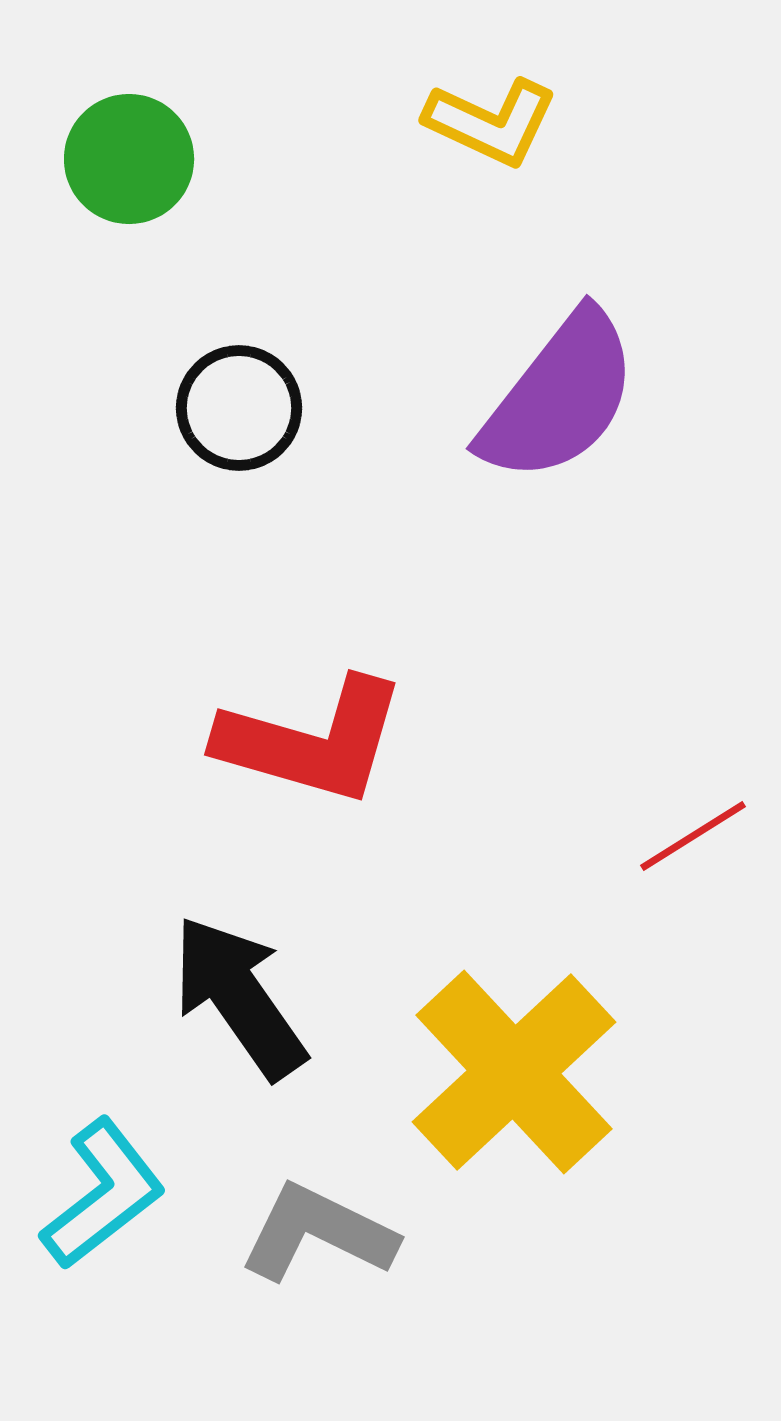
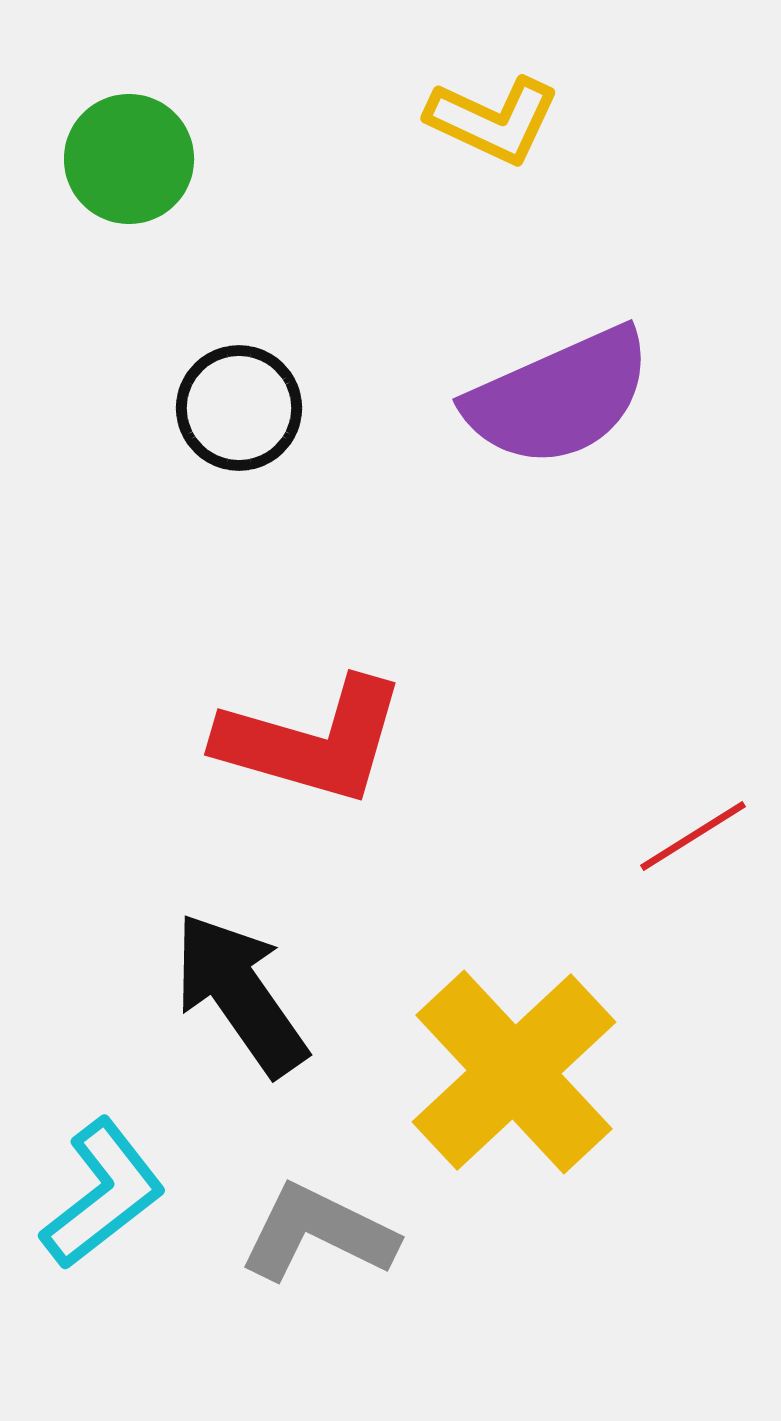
yellow L-shape: moved 2 px right, 2 px up
purple semicircle: rotated 28 degrees clockwise
black arrow: moved 1 px right, 3 px up
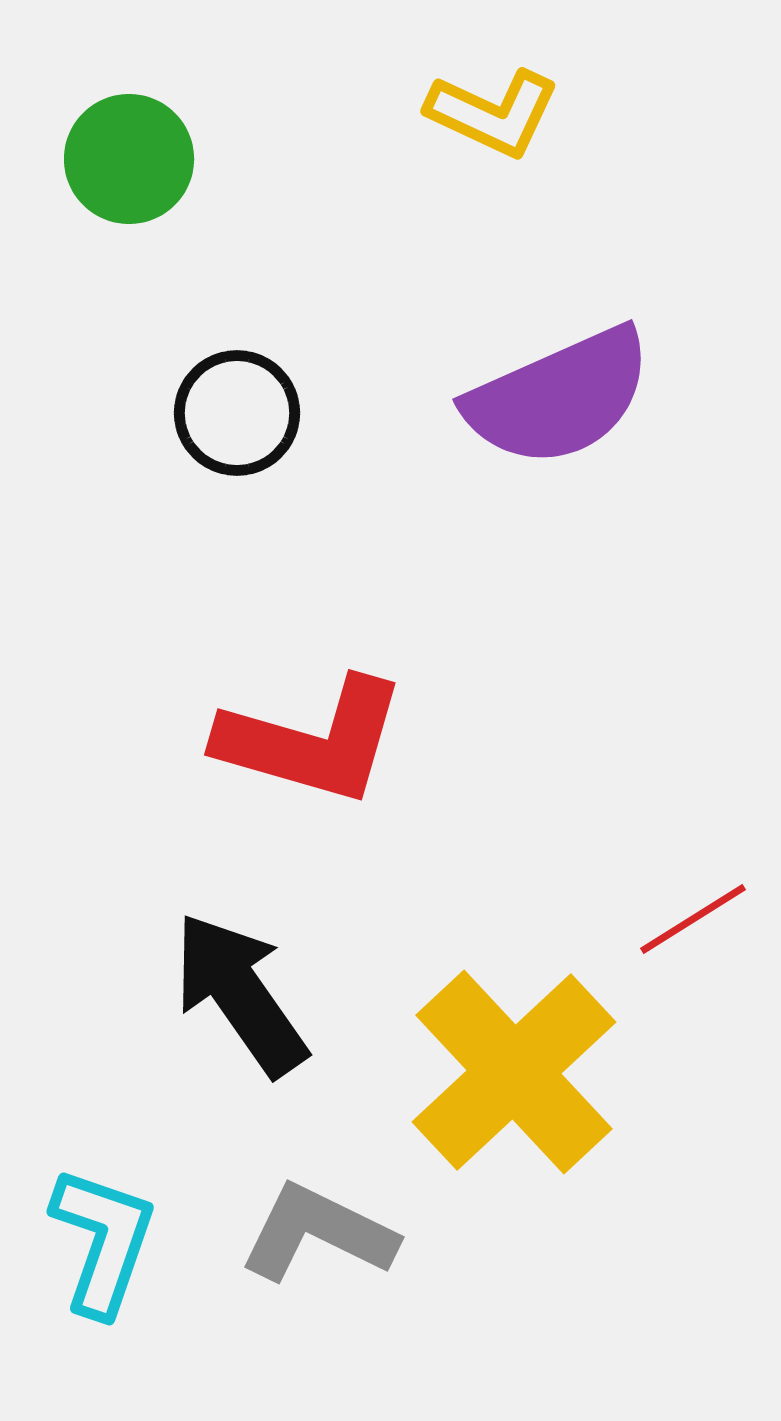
yellow L-shape: moved 7 px up
black circle: moved 2 px left, 5 px down
red line: moved 83 px down
cyan L-shape: moved 47 px down; rotated 33 degrees counterclockwise
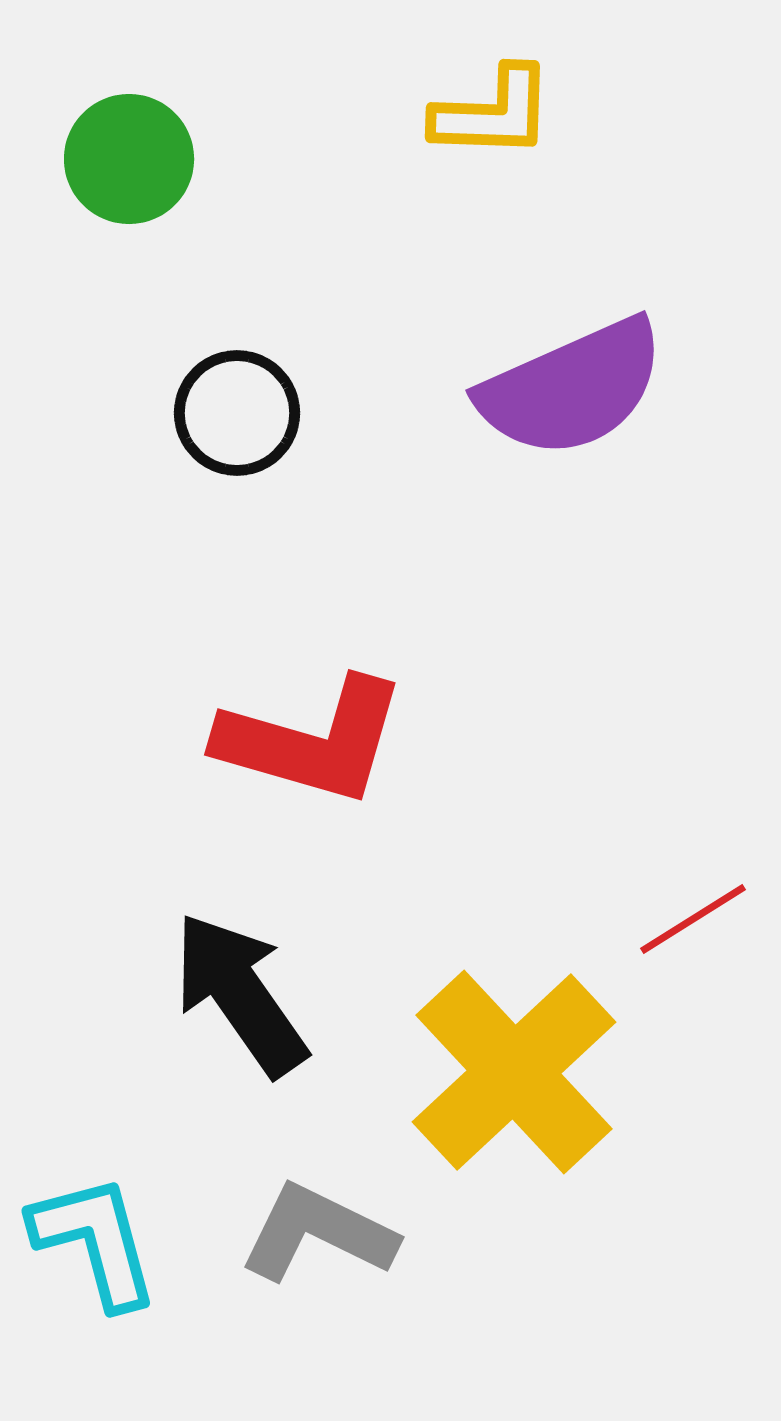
yellow L-shape: rotated 23 degrees counterclockwise
purple semicircle: moved 13 px right, 9 px up
cyan L-shape: moved 8 px left; rotated 34 degrees counterclockwise
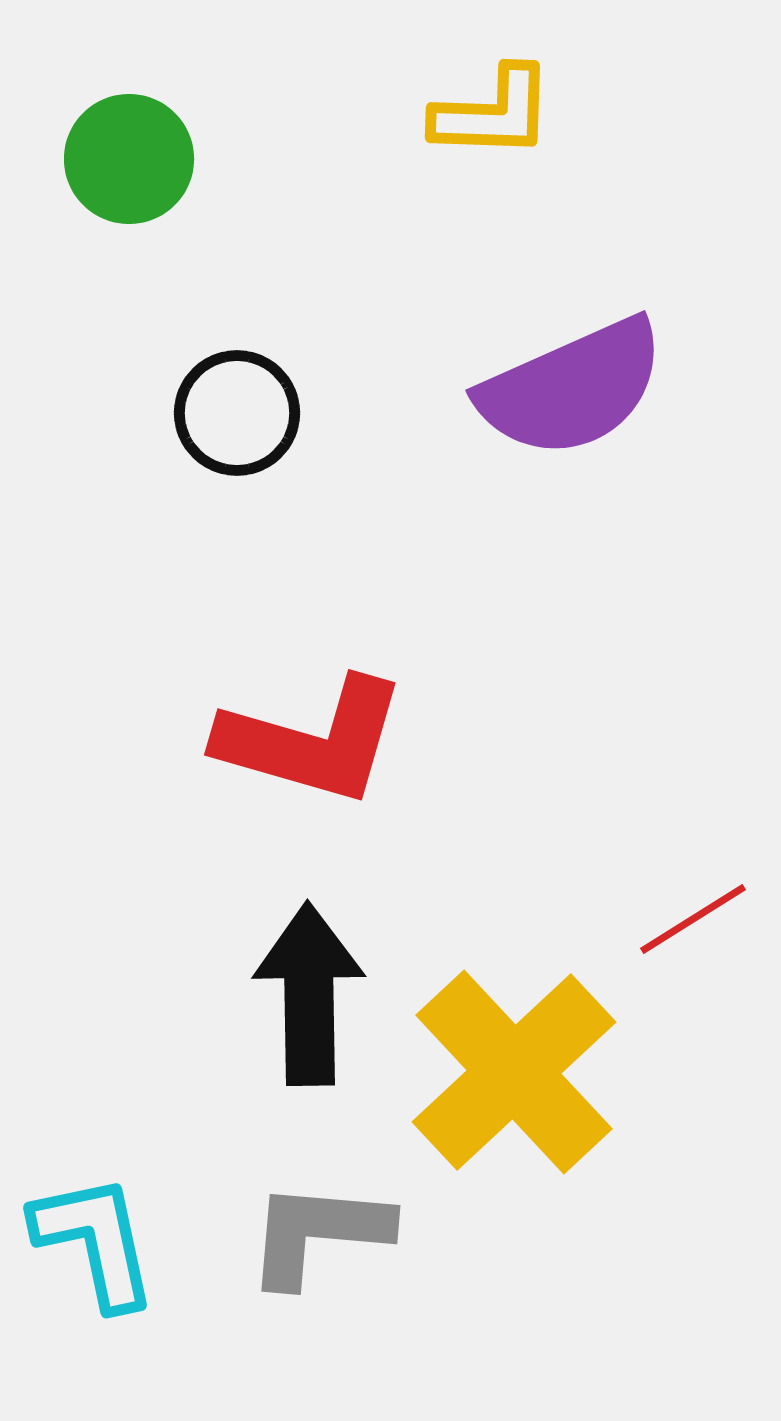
black arrow: moved 69 px right; rotated 34 degrees clockwise
gray L-shape: rotated 21 degrees counterclockwise
cyan L-shape: rotated 3 degrees clockwise
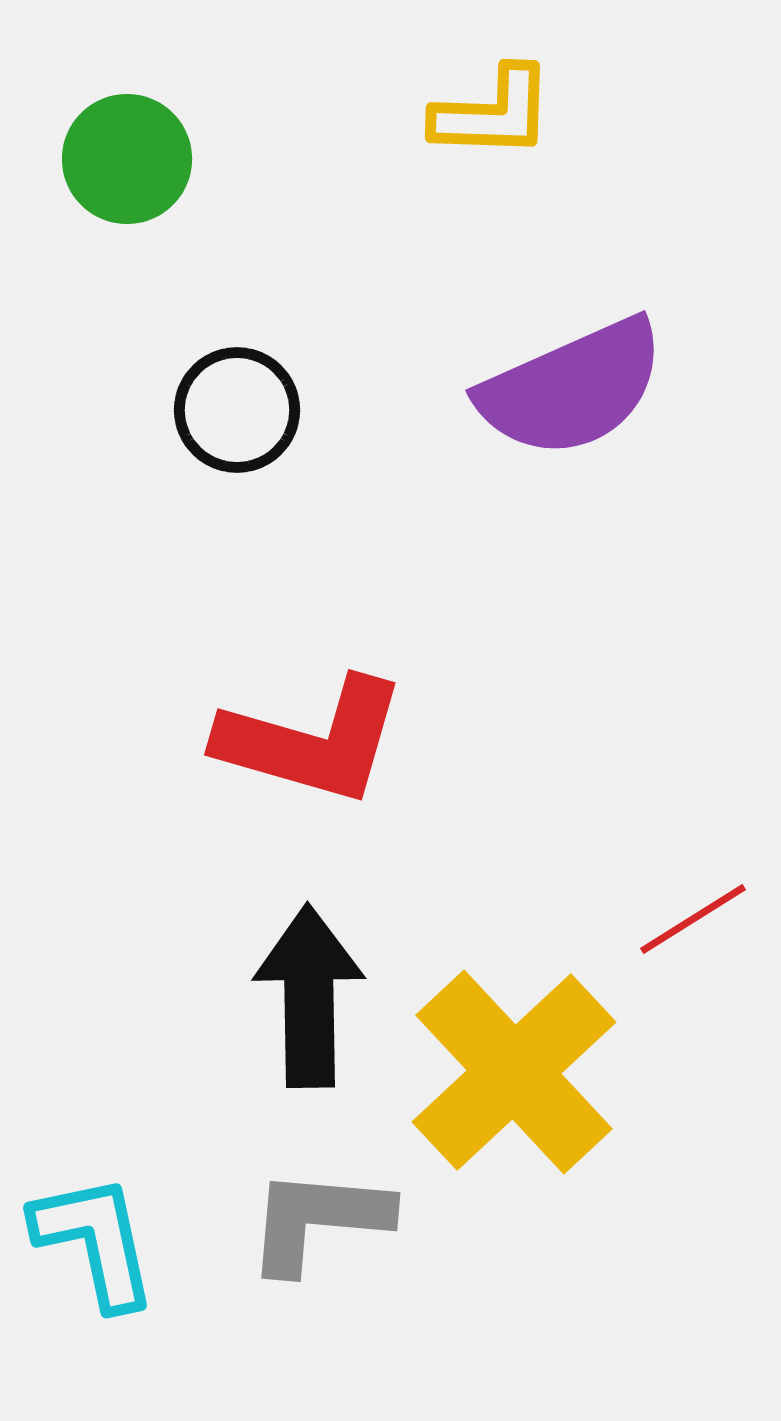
green circle: moved 2 px left
black circle: moved 3 px up
black arrow: moved 2 px down
gray L-shape: moved 13 px up
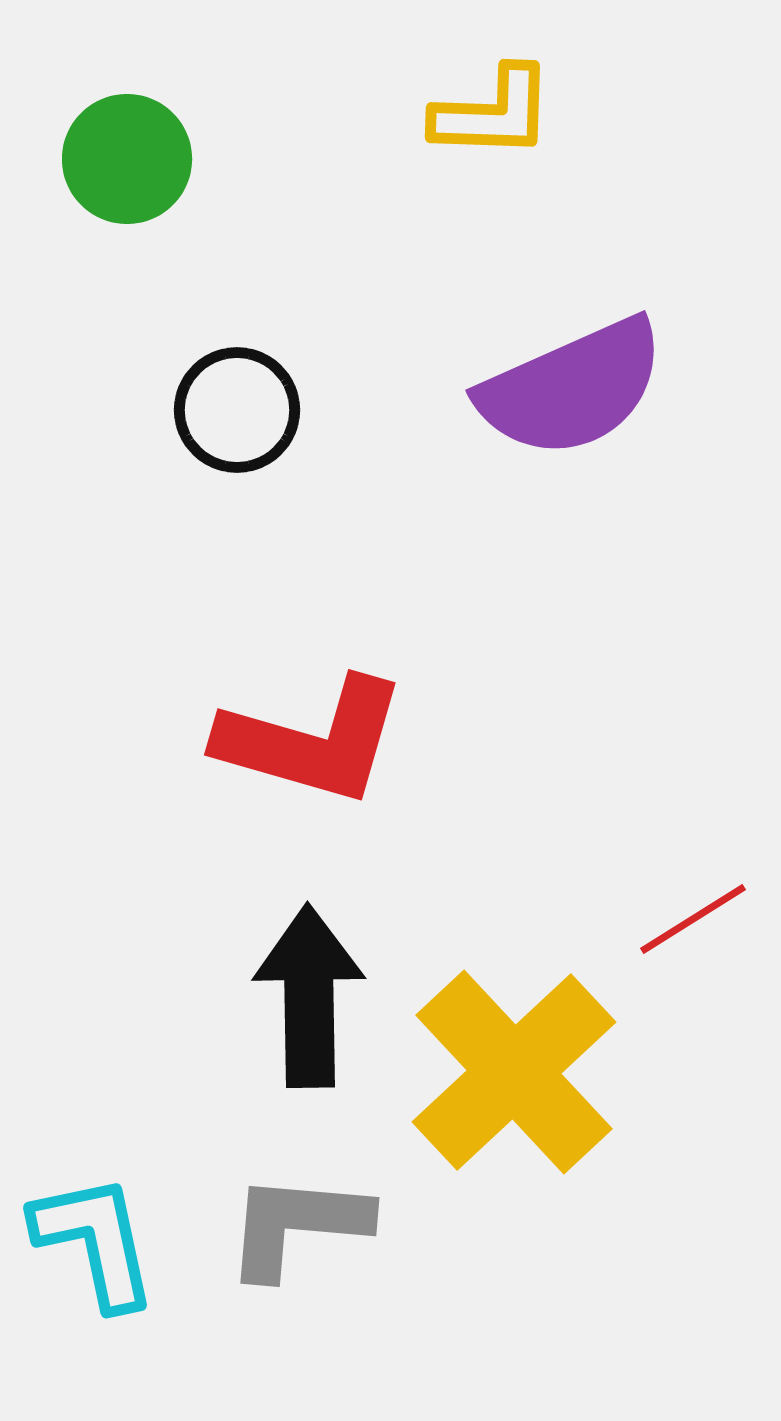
gray L-shape: moved 21 px left, 5 px down
